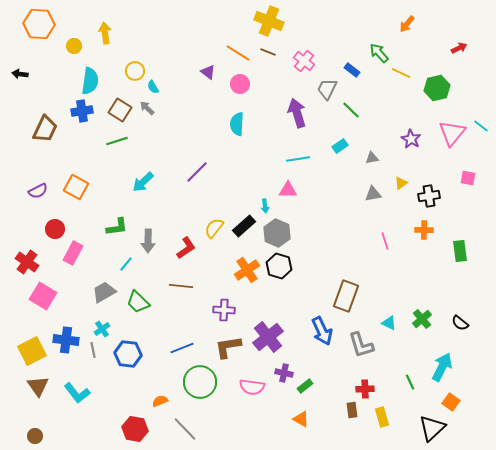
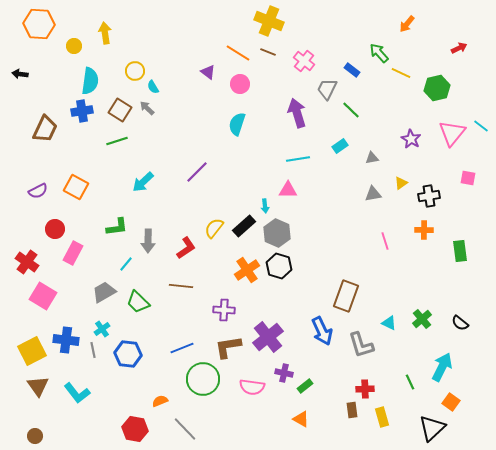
cyan semicircle at (237, 124): rotated 15 degrees clockwise
green circle at (200, 382): moved 3 px right, 3 px up
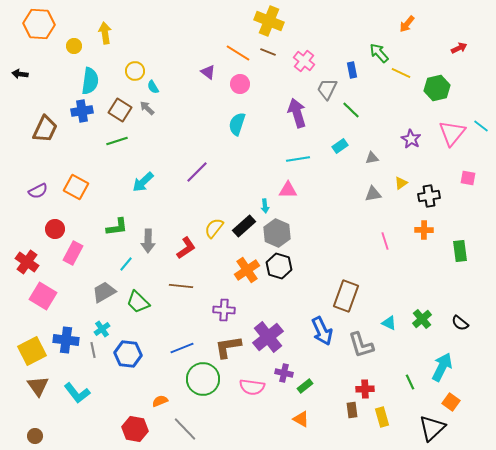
blue rectangle at (352, 70): rotated 42 degrees clockwise
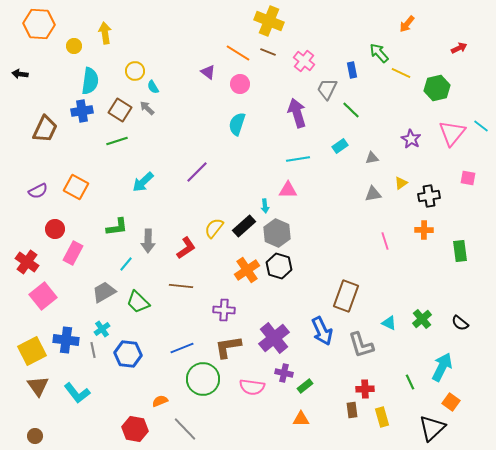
pink square at (43, 296): rotated 20 degrees clockwise
purple cross at (268, 337): moved 6 px right, 1 px down
orange triangle at (301, 419): rotated 30 degrees counterclockwise
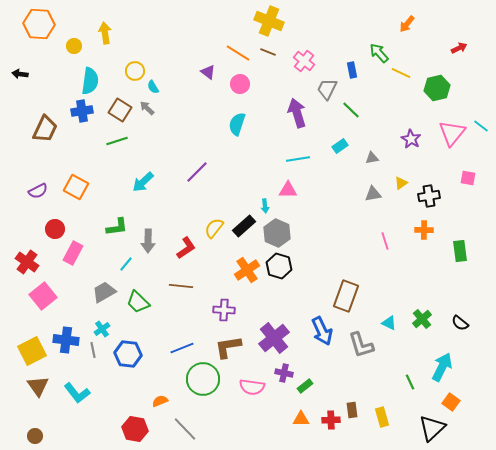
red cross at (365, 389): moved 34 px left, 31 px down
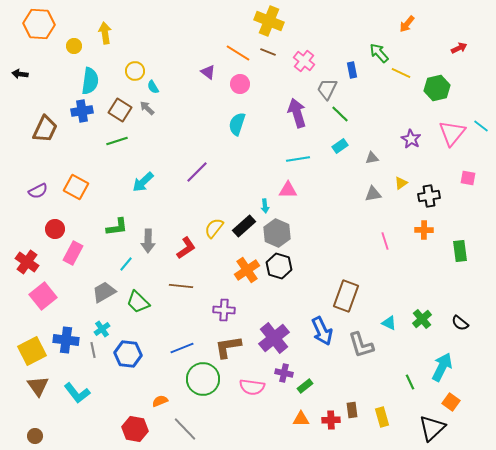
green line at (351, 110): moved 11 px left, 4 px down
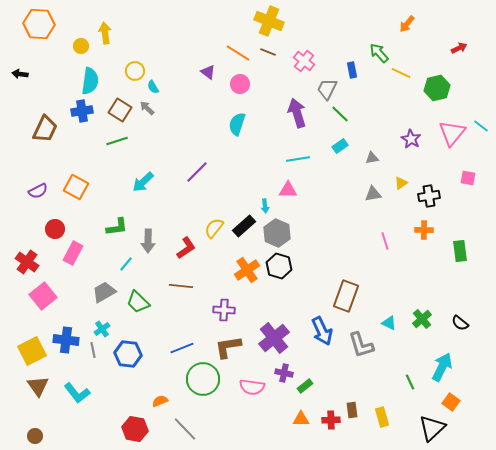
yellow circle at (74, 46): moved 7 px right
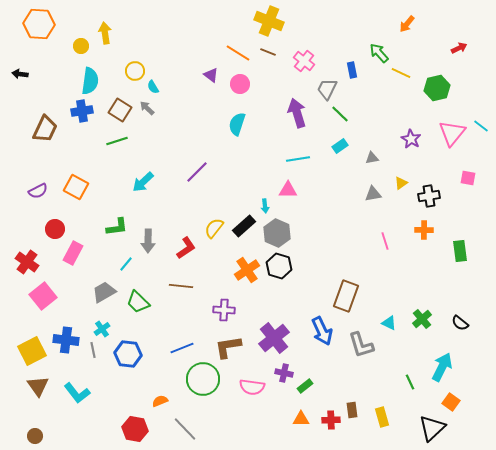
purple triangle at (208, 72): moved 3 px right, 3 px down
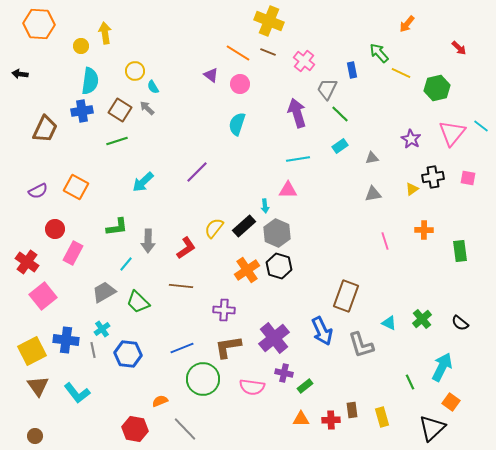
red arrow at (459, 48): rotated 70 degrees clockwise
yellow triangle at (401, 183): moved 11 px right, 6 px down
black cross at (429, 196): moved 4 px right, 19 px up
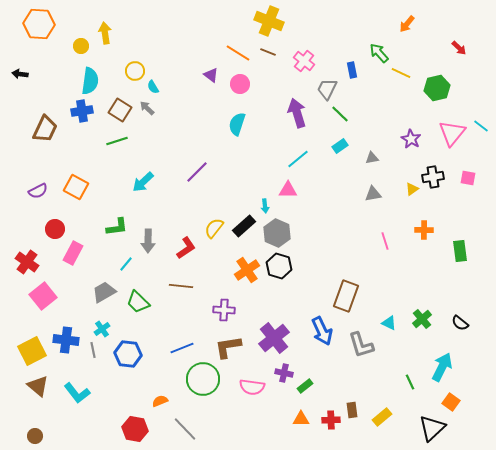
cyan line at (298, 159): rotated 30 degrees counterclockwise
brown triangle at (38, 386): rotated 15 degrees counterclockwise
yellow rectangle at (382, 417): rotated 66 degrees clockwise
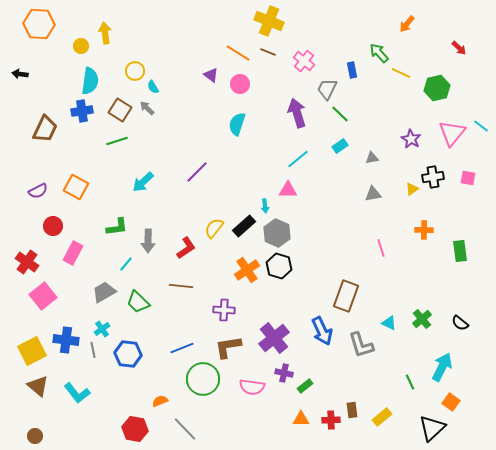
red circle at (55, 229): moved 2 px left, 3 px up
pink line at (385, 241): moved 4 px left, 7 px down
